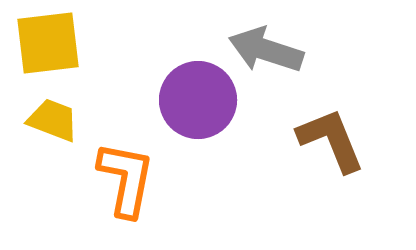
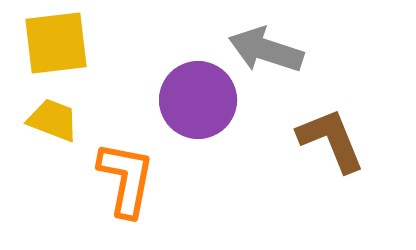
yellow square: moved 8 px right
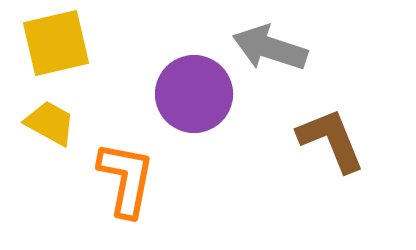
yellow square: rotated 6 degrees counterclockwise
gray arrow: moved 4 px right, 2 px up
purple circle: moved 4 px left, 6 px up
yellow trapezoid: moved 3 px left, 3 px down; rotated 8 degrees clockwise
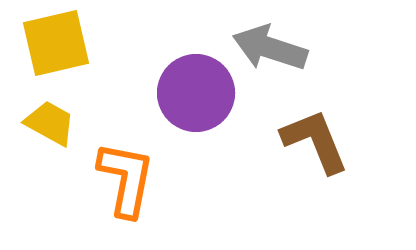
purple circle: moved 2 px right, 1 px up
brown L-shape: moved 16 px left, 1 px down
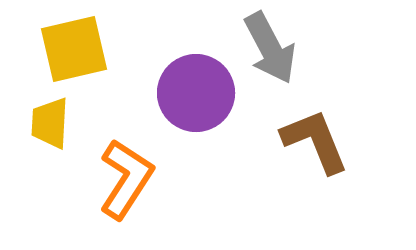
yellow square: moved 18 px right, 6 px down
gray arrow: rotated 136 degrees counterclockwise
yellow trapezoid: rotated 116 degrees counterclockwise
orange L-shape: rotated 22 degrees clockwise
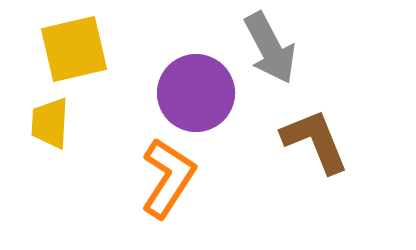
orange L-shape: moved 42 px right, 1 px up
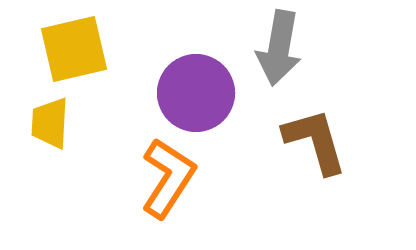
gray arrow: moved 9 px right; rotated 38 degrees clockwise
brown L-shape: rotated 6 degrees clockwise
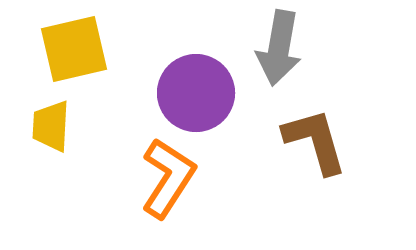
yellow trapezoid: moved 1 px right, 3 px down
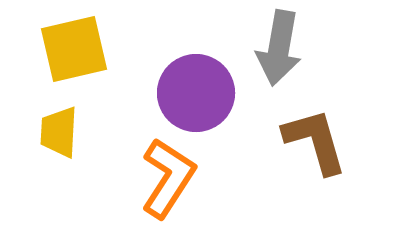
yellow trapezoid: moved 8 px right, 6 px down
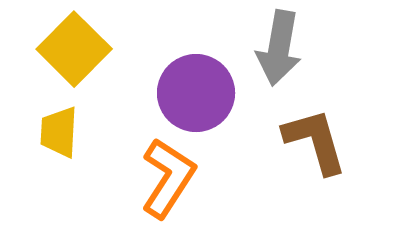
yellow square: rotated 32 degrees counterclockwise
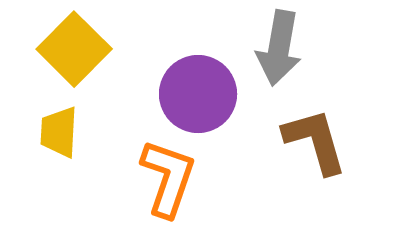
purple circle: moved 2 px right, 1 px down
orange L-shape: rotated 14 degrees counterclockwise
